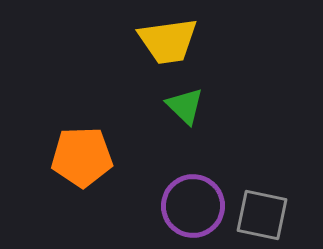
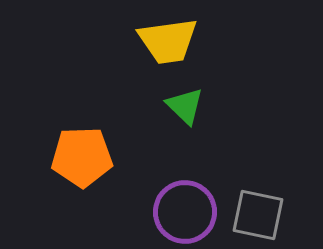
purple circle: moved 8 px left, 6 px down
gray square: moved 4 px left
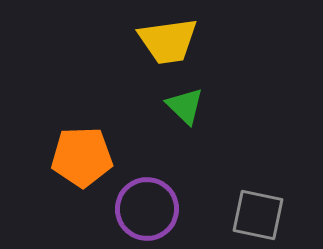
purple circle: moved 38 px left, 3 px up
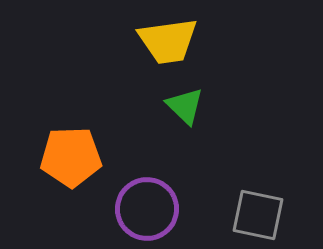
orange pentagon: moved 11 px left
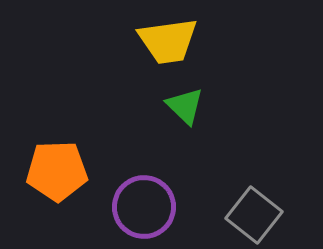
orange pentagon: moved 14 px left, 14 px down
purple circle: moved 3 px left, 2 px up
gray square: moved 4 px left; rotated 26 degrees clockwise
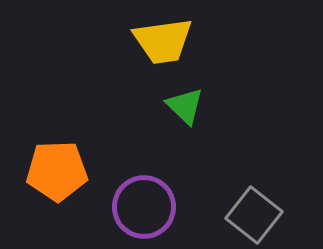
yellow trapezoid: moved 5 px left
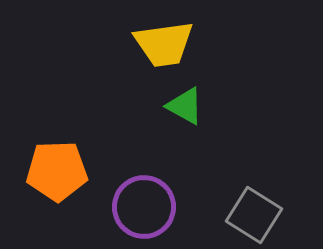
yellow trapezoid: moved 1 px right, 3 px down
green triangle: rotated 15 degrees counterclockwise
gray square: rotated 6 degrees counterclockwise
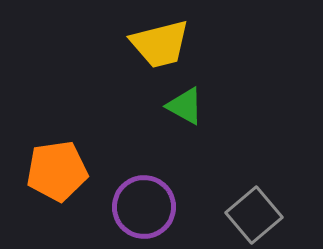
yellow trapezoid: moved 4 px left; rotated 6 degrees counterclockwise
orange pentagon: rotated 6 degrees counterclockwise
gray square: rotated 18 degrees clockwise
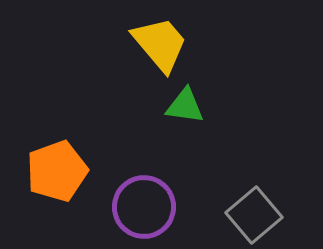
yellow trapezoid: rotated 116 degrees counterclockwise
green triangle: rotated 21 degrees counterclockwise
orange pentagon: rotated 12 degrees counterclockwise
